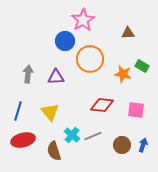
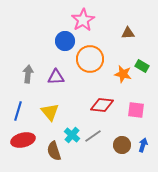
gray line: rotated 12 degrees counterclockwise
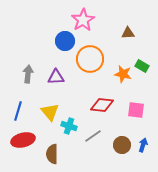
cyan cross: moved 3 px left, 9 px up; rotated 21 degrees counterclockwise
brown semicircle: moved 2 px left, 3 px down; rotated 18 degrees clockwise
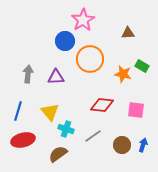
cyan cross: moved 3 px left, 3 px down
brown semicircle: moved 6 px right; rotated 54 degrees clockwise
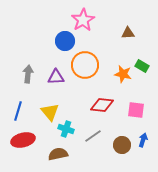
orange circle: moved 5 px left, 6 px down
blue arrow: moved 5 px up
brown semicircle: rotated 24 degrees clockwise
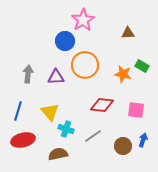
brown circle: moved 1 px right, 1 px down
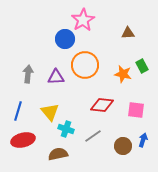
blue circle: moved 2 px up
green rectangle: rotated 32 degrees clockwise
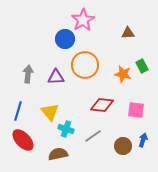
red ellipse: rotated 60 degrees clockwise
